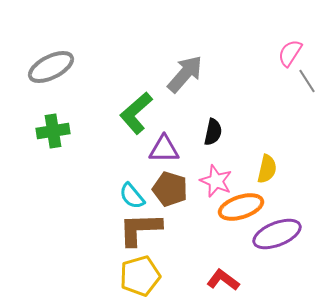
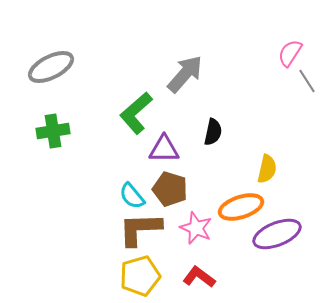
pink star: moved 20 px left, 47 px down
red L-shape: moved 24 px left, 3 px up
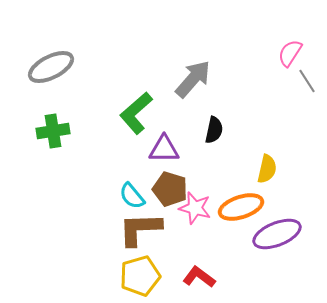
gray arrow: moved 8 px right, 5 px down
black semicircle: moved 1 px right, 2 px up
pink star: moved 1 px left, 20 px up; rotated 8 degrees counterclockwise
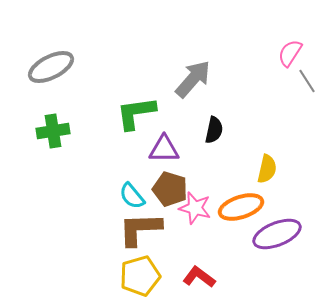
green L-shape: rotated 33 degrees clockwise
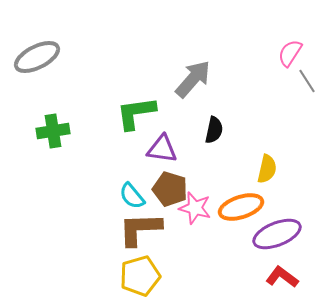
gray ellipse: moved 14 px left, 10 px up
purple triangle: moved 2 px left; rotated 8 degrees clockwise
red L-shape: moved 83 px right
